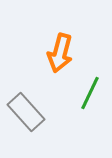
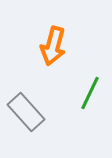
orange arrow: moved 7 px left, 7 px up
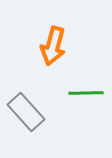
green line: moved 4 px left; rotated 64 degrees clockwise
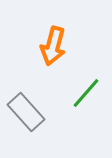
green line: rotated 48 degrees counterclockwise
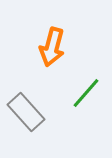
orange arrow: moved 1 px left, 1 px down
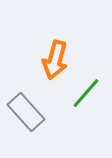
orange arrow: moved 3 px right, 13 px down
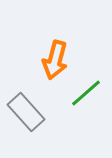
green line: rotated 8 degrees clockwise
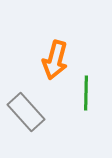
green line: rotated 48 degrees counterclockwise
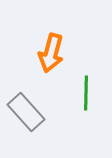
orange arrow: moved 4 px left, 7 px up
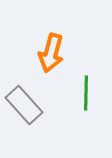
gray rectangle: moved 2 px left, 7 px up
